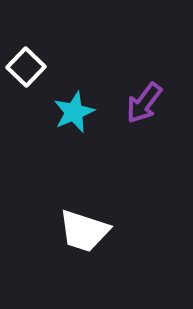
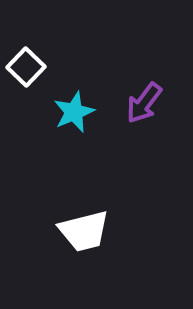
white trapezoid: rotated 32 degrees counterclockwise
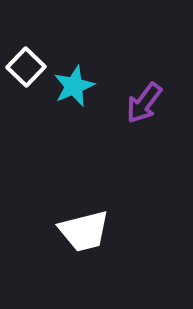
cyan star: moved 26 px up
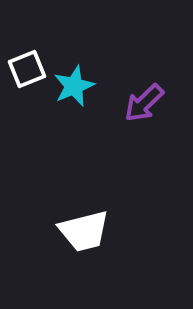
white square: moved 1 px right, 2 px down; rotated 24 degrees clockwise
purple arrow: rotated 9 degrees clockwise
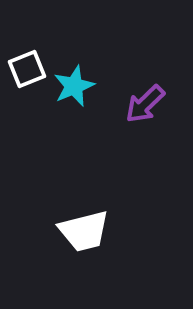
purple arrow: moved 1 px right, 1 px down
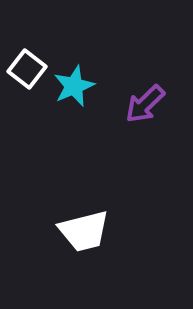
white square: rotated 30 degrees counterclockwise
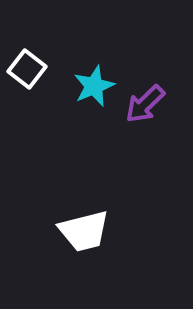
cyan star: moved 20 px right
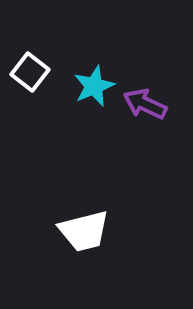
white square: moved 3 px right, 3 px down
purple arrow: rotated 69 degrees clockwise
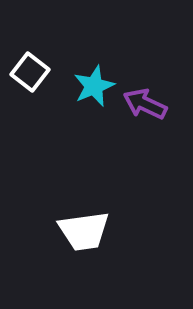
white trapezoid: rotated 6 degrees clockwise
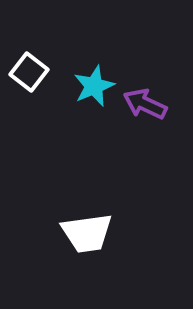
white square: moved 1 px left
white trapezoid: moved 3 px right, 2 px down
